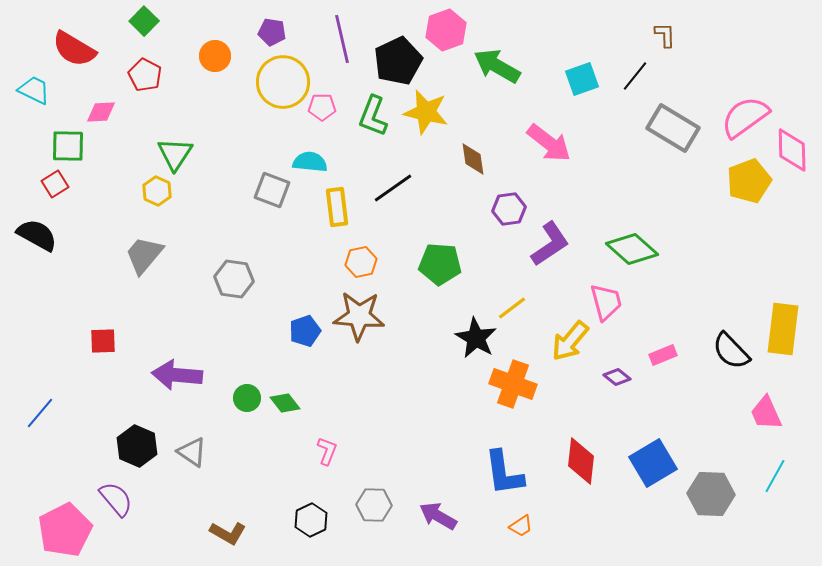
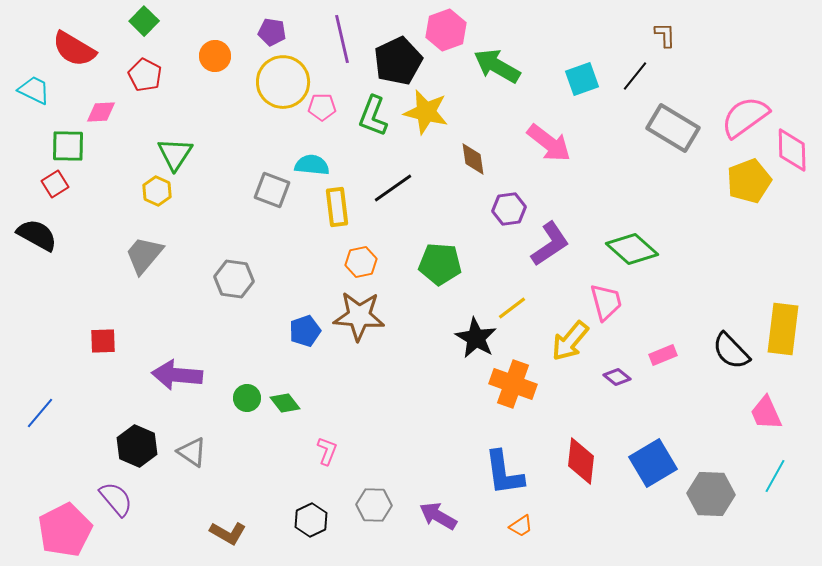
cyan semicircle at (310, 162): moved 2 px right, 3 px down
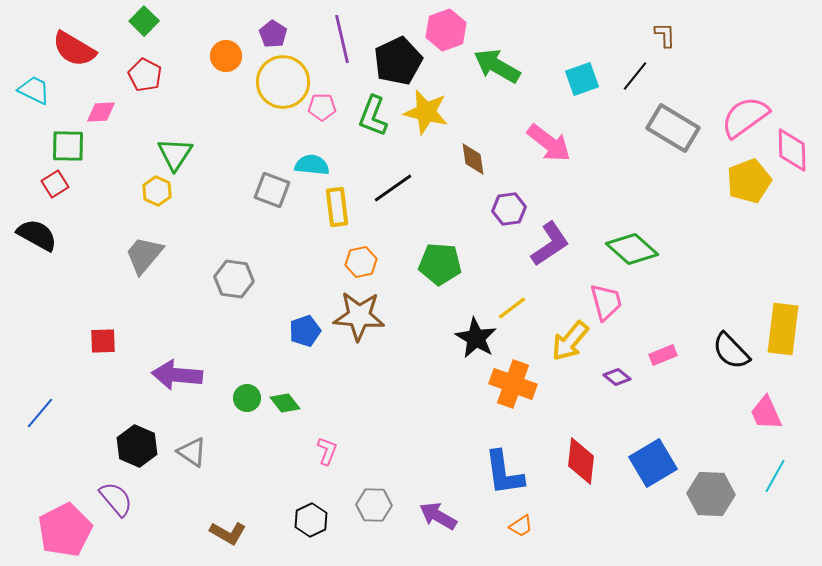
purple pentagon at (272, 32): moved 1 px right, 2 px down; rotated 24 degrees clockwise
orange circle at (215, 56): moved 11 px right
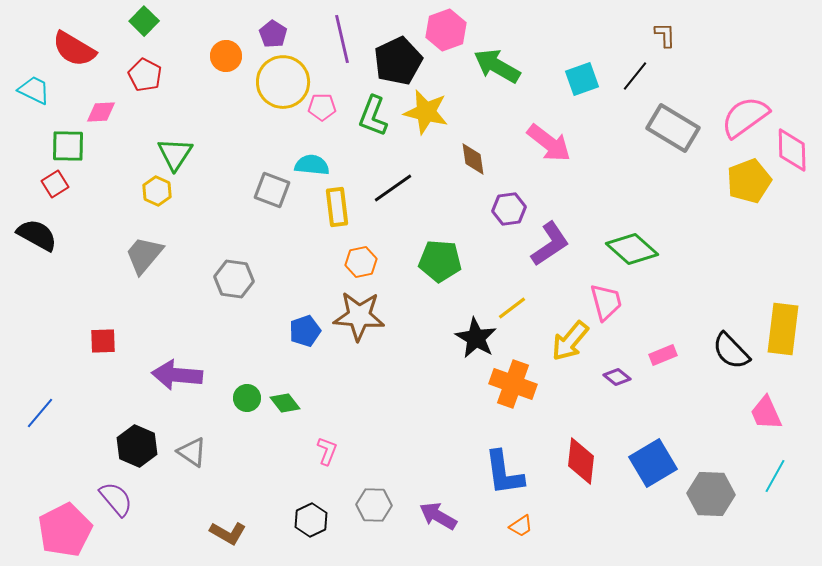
green pentagon at (440, 264): moved 3 px up
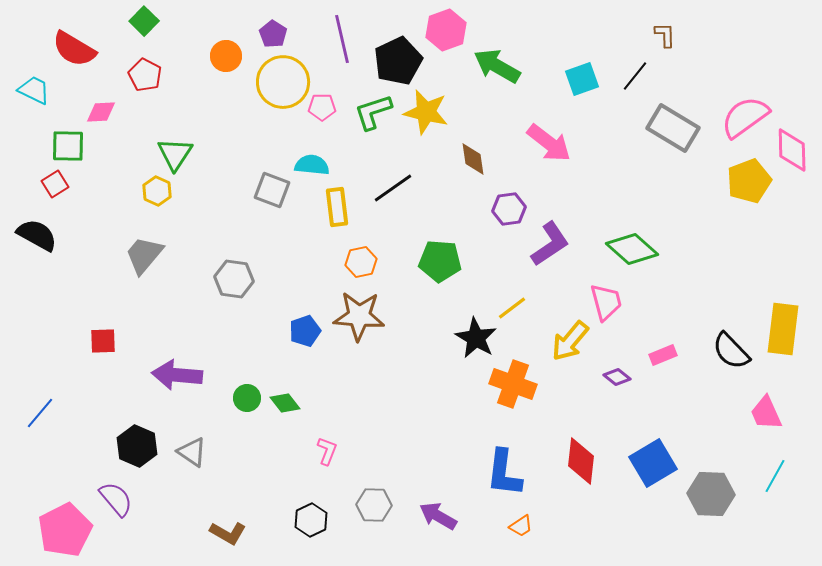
green L-shape at (373, 116): moved 4 px up; rotated 51 degrees clockwise
blue L-shape at (504, 473): rotated 15 degrees clockwise
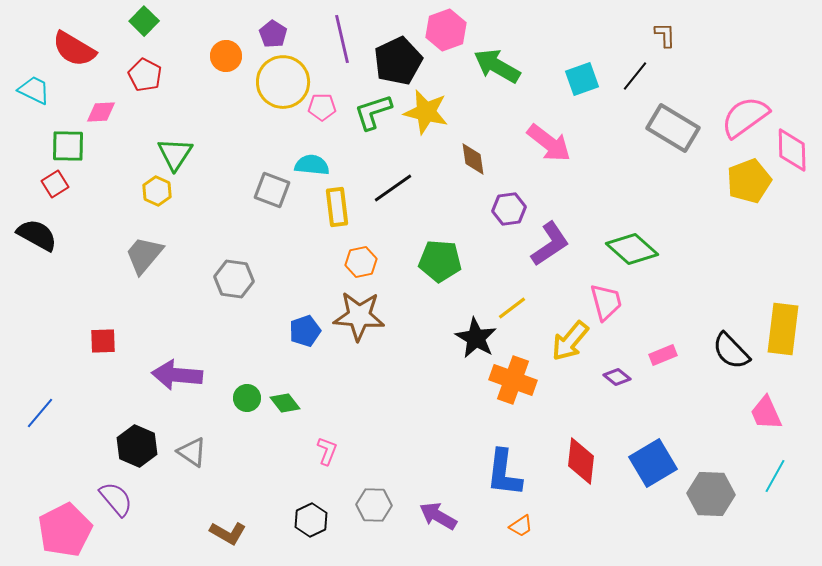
orange cross at (513, 384): moved 4 px up
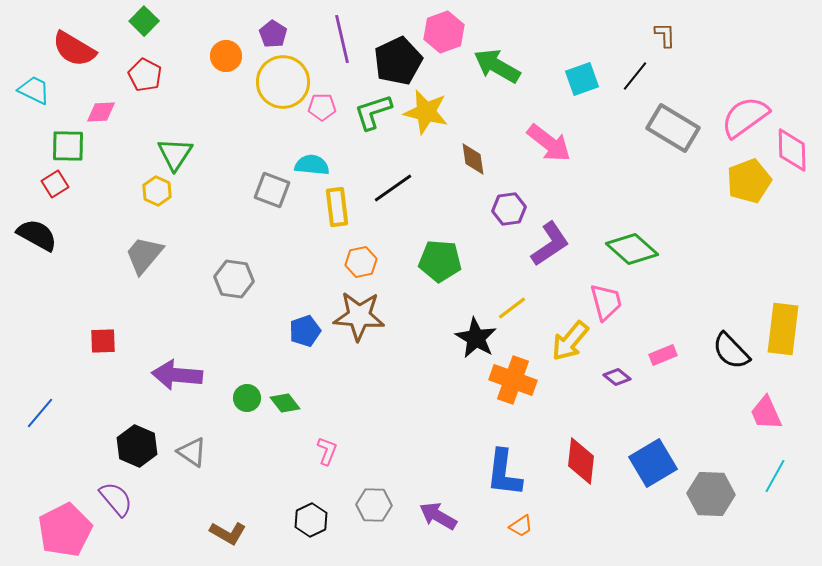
pink hexagon at (446, 30): moved 2 px left, 2 px down
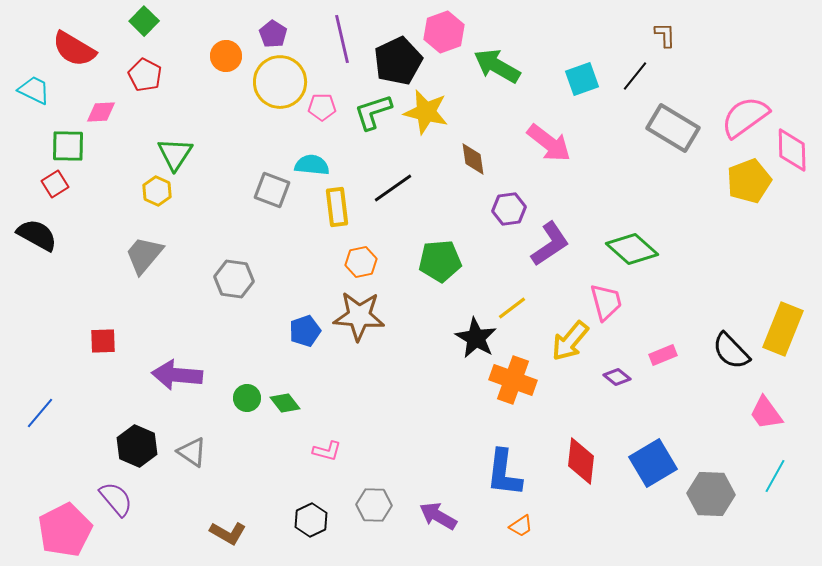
yellow circle at (283, 82): moved 3 px left
green pentagon at (440, 261): rotated 9 degrees counterclockwise
yellow rectangle at (783, 329): rotated 15 degrees clockwise
pink trapezoid at (766, 413): rotated 12 degrees counterclockwise
pink L-shape at (327, 451): rotated 84 degrees clockwise
